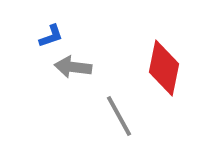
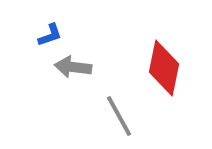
blue L-shape: moved 1 px left, 1 px up
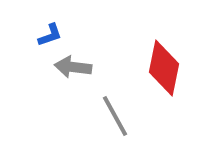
gray line: moved 4 px left
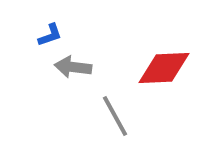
red diamond: rotated 76 degrees clockwise
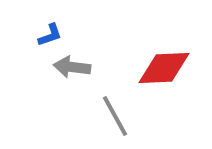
gray arrow: moved 1 px left
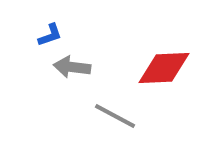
gray line: rotated 33 degrees counterclockwise
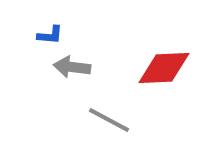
blue L-shape: rotated 24 degrees clockwise
gray line: moved 6 px left, 4 px down
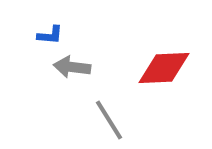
gray line: rotated 30 degrees clockwise
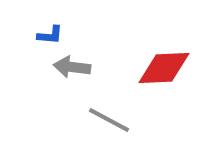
gray line: rotated 30 degrees counterclockwise
